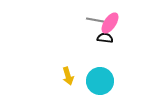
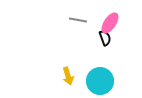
gray line: moved 17 px left
black semicircle: rotated 63 degrees clockwise
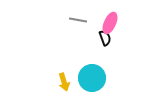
pink ellipse: rotated 10 degrees counterclockwise
yellow arrow: moved 4 px left, 6 px down
cyan circle: moved 8 px left, 3 px up
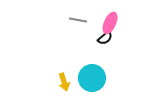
black semicircle: rotated 70 degrees clockwise
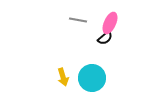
yellow arrow: moved 1 px left, 5 px up
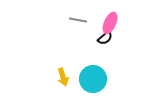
cyan circle: moved 1 px right, 1 px down
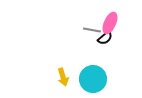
gray line: moved 14 px right, 10 px down
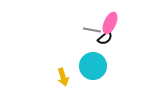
cyan circle: moved 13 px up
